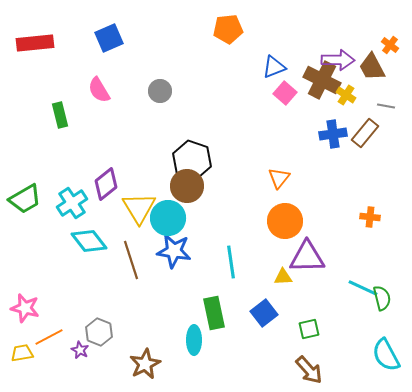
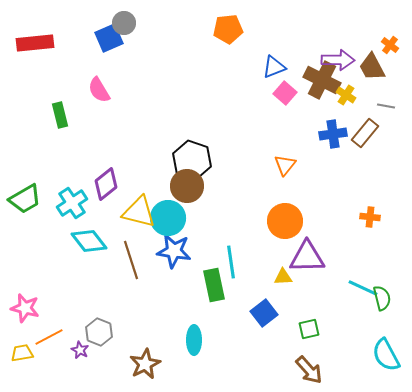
gray circle at (160, 91): moved 36 px left, 68 px up
orange triangle at (279, 178): moved 6 px right, 13 px up
yellow triangle at (139, 208): moved 4 px down; rotated 45 degrees counterclockwise
green rectangle at (214, 313): moved 28 px up
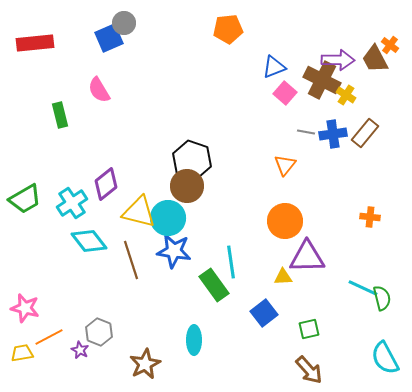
brown trapezoid at (372, 67): moved 3 px right, 8 px up
gray line at (386, 106): moved 80 px left, 26 px down
green rectangle at (214, 285): rotated 24 degrees counterclockwise
cyan semicircle at (386, 355): moved 1 px left, 3 px down
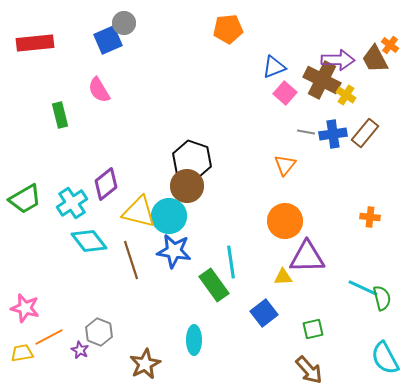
blue square at (109, 38): moved 1 px left, 2 px down
cyan circle at (168, 218): moved 1 px right, 2 px up
green square at (309, 329): moved 4 px right
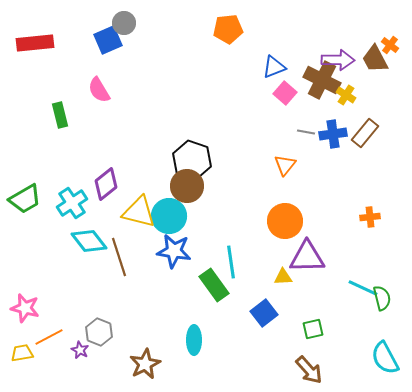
orange cross at (370, 217): rotated 12 degrees counterclockwise
brown line at (131, 260): moved 12 px left, 3 px up
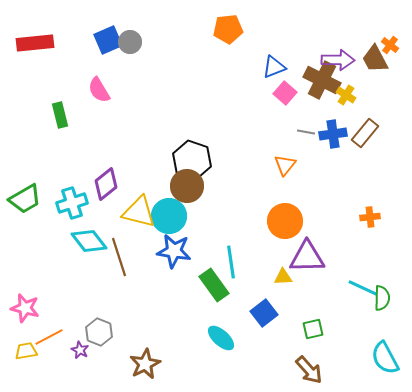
gray circle at (124, 23): moved 6 px right, 19 px down
cyan cross at (72, 203): rotated 16 degrees clockwise
green semicircle at (382, 298): rotated 15 degrees clockwise
cyan ellipse at (194, 340): moved 27 px right, 2 px up; rotated 48 degrees counterclockwise
yellow trapezoid at (22, 353): moved 4 px right, 2 px up
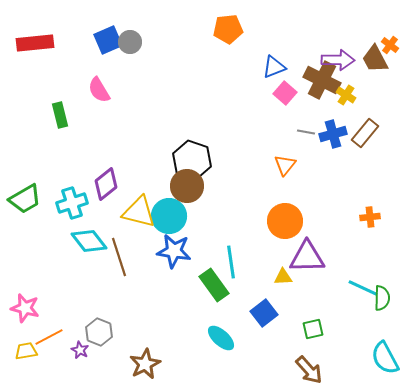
blue cross at (333, 134): rotated 8 degrees counterclockwise
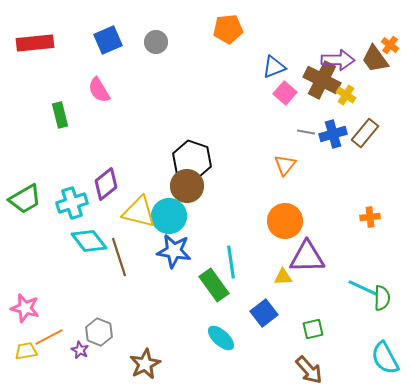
gray circle at (130, 42): moved 26 px right
brown trapezoid at (375, 59): rotated 8 degrees counterclockwise
